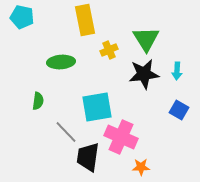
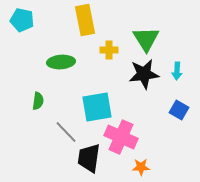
cyan pentagon: moved 3 px down
yellow cross: rotated 24 degrees clockwise
black trapezoid: moved 1 px right, 1 px down
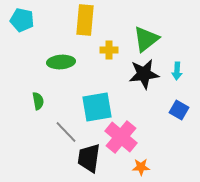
yellow rectangle: rotated 16 degrees clockwise
green triangle: rotated 24 degrees clockwise
green semicircle: rotated 18 degrees counterclockwise
pink cross: rotated 16 degrees clockwise
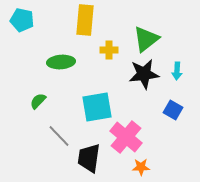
green semicircle: rotated 126 degrees counterclockwise
blue square: moved 6 px left
gray line: moved 7 px left, 4 px down
pink cross: moved 5 px right
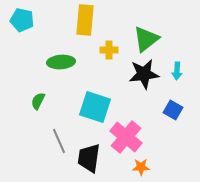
green semicircle: rotated 18 degrees counterclockwise
cyan square: moved 2 px left; rotated 28 degrees clockwise
gray line: moved 5 px down; rotated 20 degrees clockwise
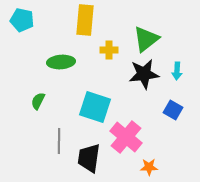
gray line: rotated 25 degrees clockwise
orange star: moved 8 px right
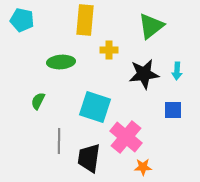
green triangle: moved 5 px right, 13 px up
blue square: rotated 30 degrees counterclockwise
orange star: moved 6 px left
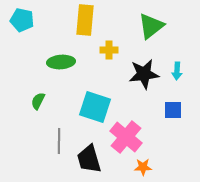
black trapezoid: moved 1 px down; rotated 24 degrees counterclockwise
